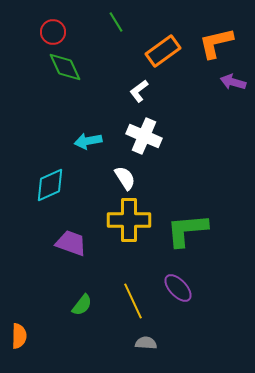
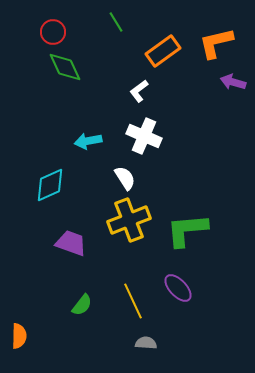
yellow cross: rotated 21 degrees counterclockwise
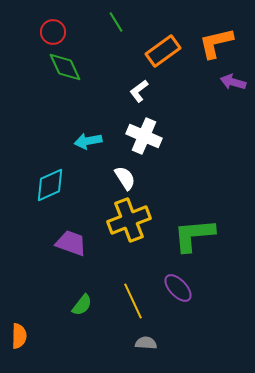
green L-shape: moved 7 px right, 5 px down
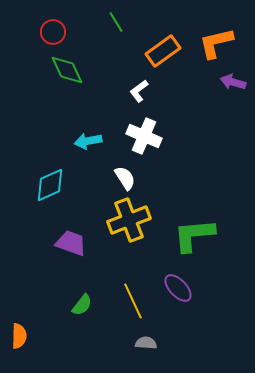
green diamond: moved 2 px right, 3 px down
